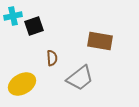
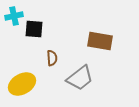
cyan cross: moved 1 px right
black square: moved 3 px down; rotated 24 degrees clockwise
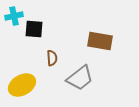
yellow ellipse: moved 1 px down
